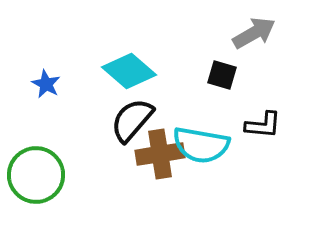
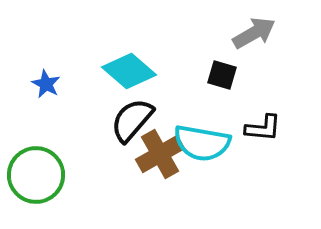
black L-shape: moved 3 px down
cyan semicircle: moved 1 px right, 2 px up
brown cross: rotated 21 degrees counterclockwise
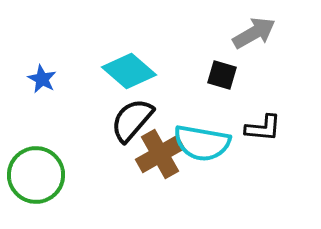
blue star: moved 4 px left, 5 px up
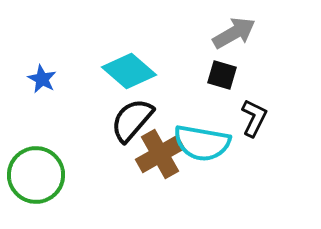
gray arrow: moved 20 px left
black L-shape: moved 9 px left, 10 px up; rotated 69 degrees counterclockwise
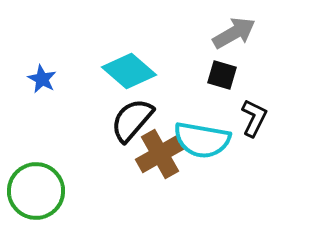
cyan semicircle: moved 3 px up
green circle: moved 16 px down
